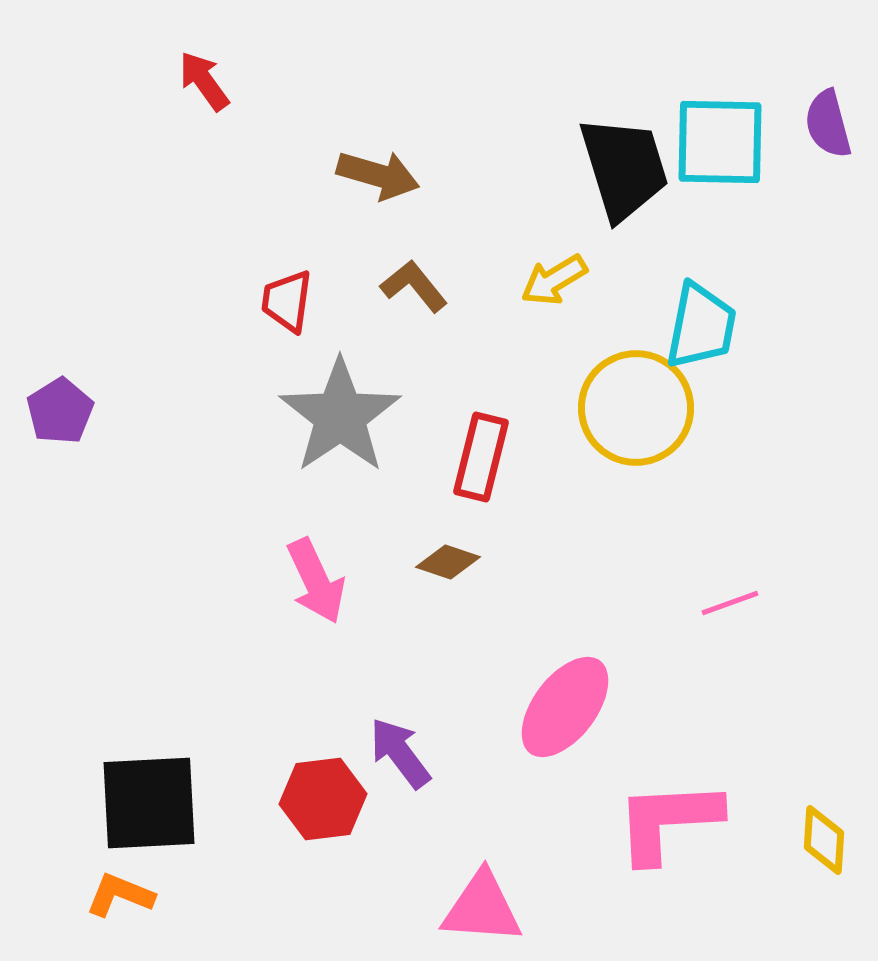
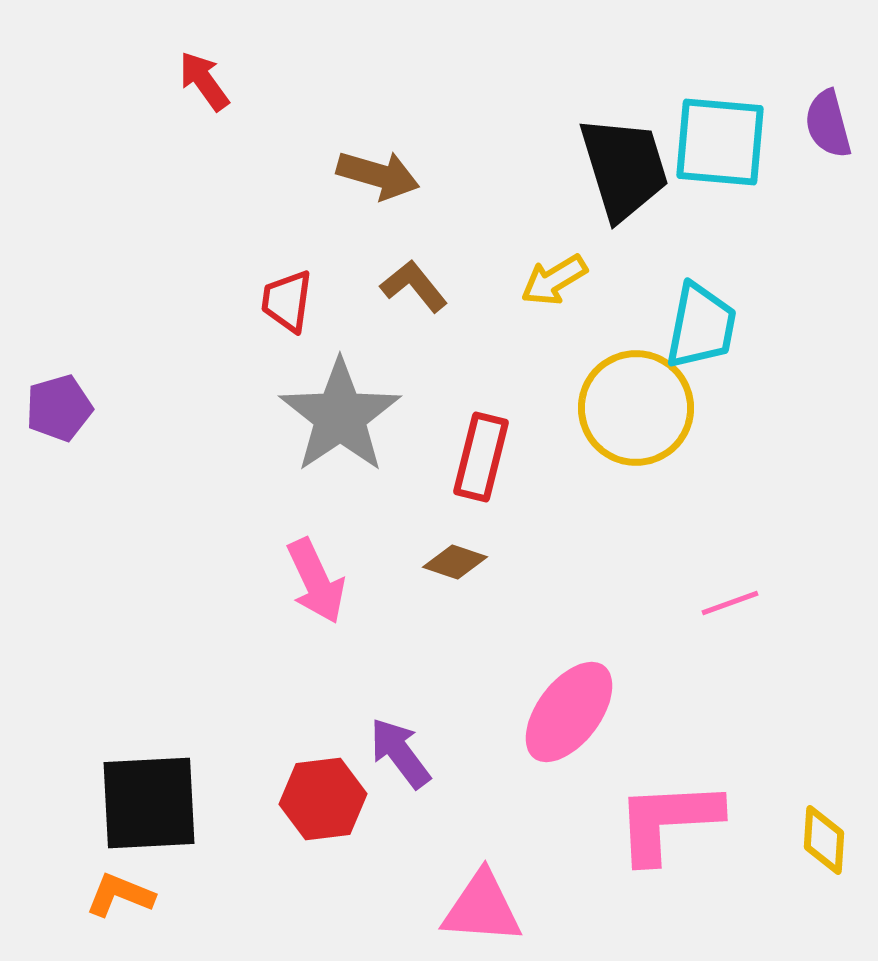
cyan square: rotated 4 degrees clockwise
purple pentagon: moved 1 px left, 3 px up; rotated 16 degrees clockwise
brown diamond: moved 7 px right
pink ellipse: moved 4 px right, 5 px down
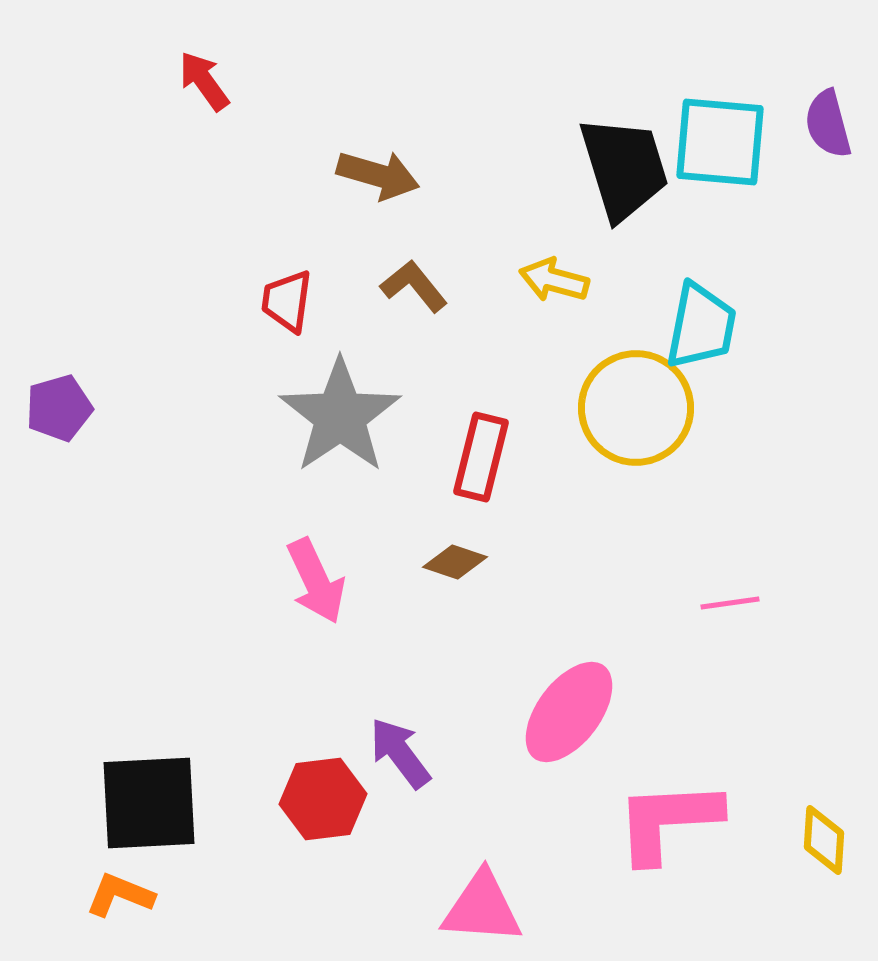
yellow arrow: rotated 46 degrees clockwise
pink line: rotated 12 degrees clockwise
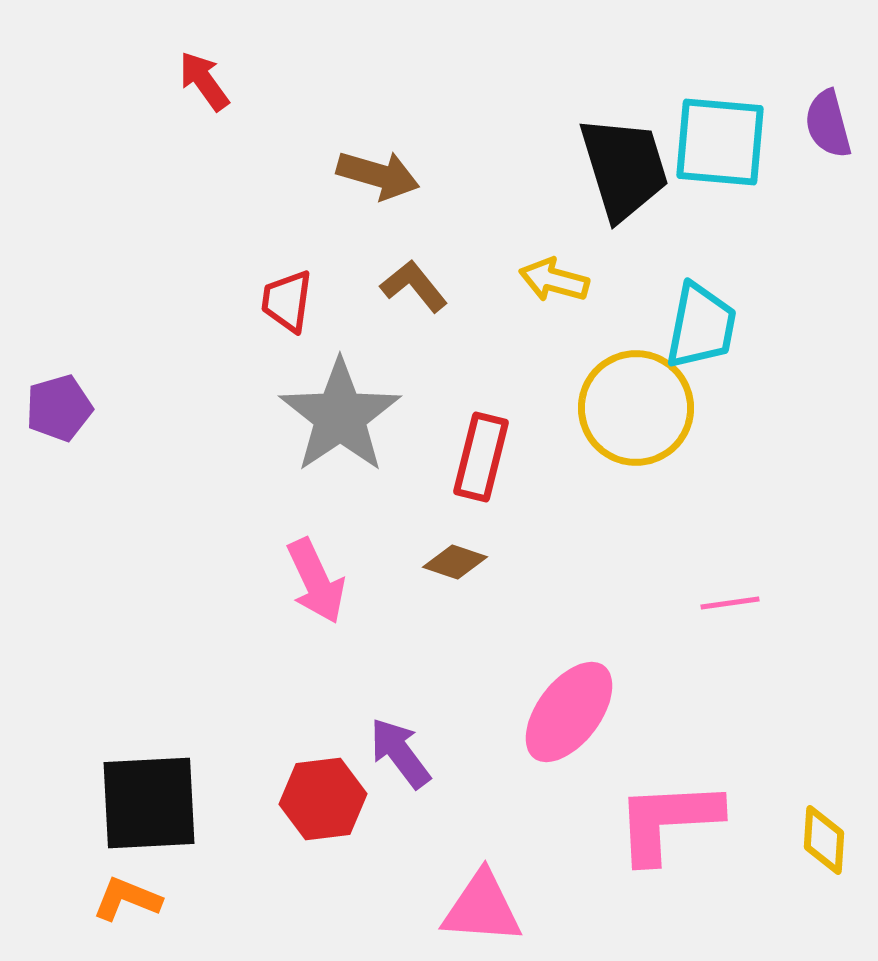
orange L-shape: moved 7 px right, 4 px down
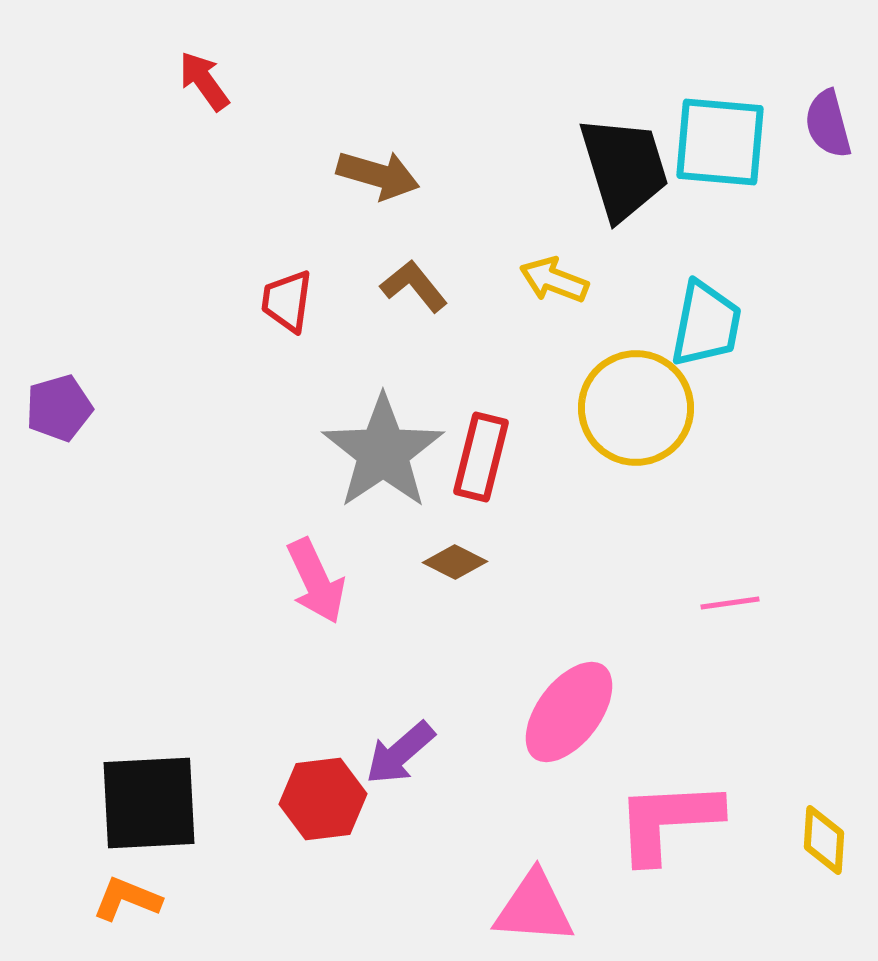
yellow arrow: rotated 6 degrees clockwise
cyan trapezoid: moved 5 px right, 2 px up
gray star: moved 43 px right, 36 px down
brown diamond: rotated 8 degrees clockwise
purple arrow: rotated 94 degrees counterclockwise
pink triangle: moved 52 px right
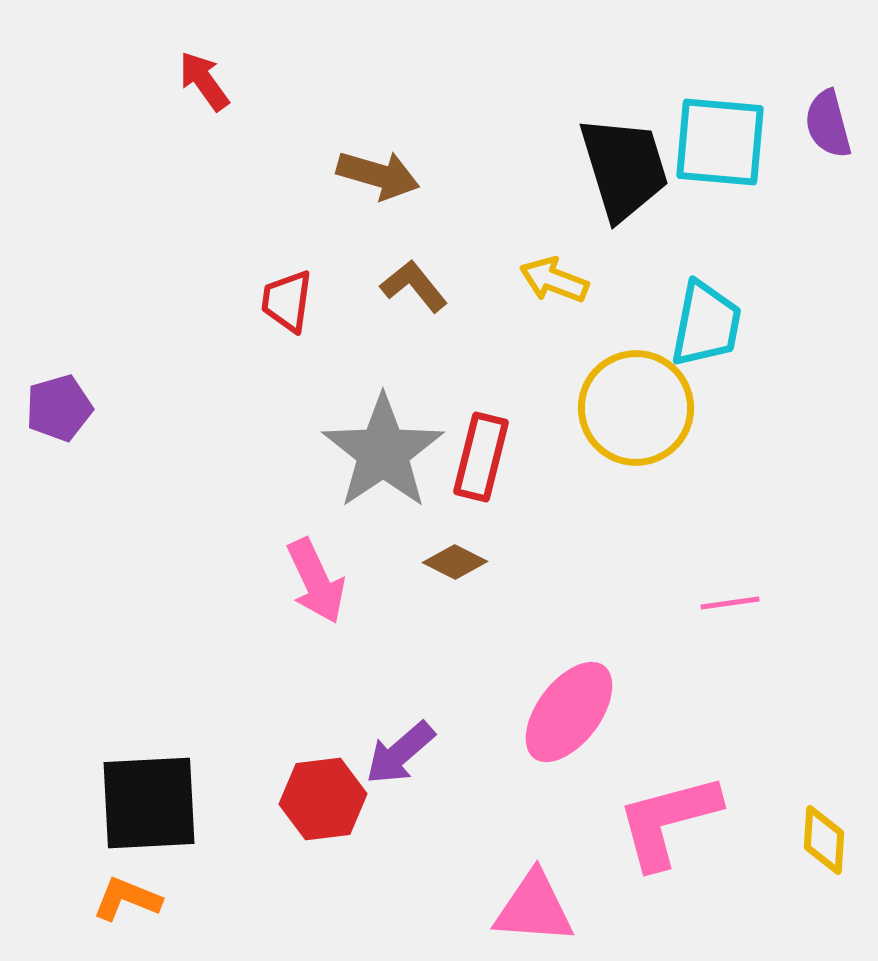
pink L-shape: rotated 12 degrees counterclockwise
